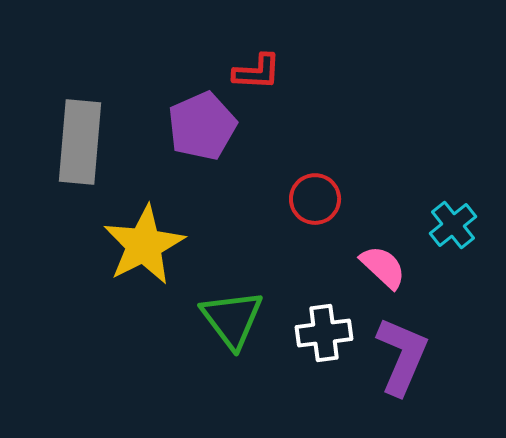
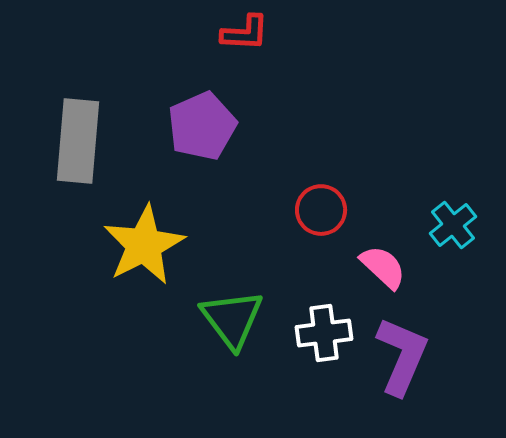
red L-shape: moved 12 px left, 39 px up
gray rectangle: moved 2 px left, 1 px up
red circle: moved 6 px right, 11 px down
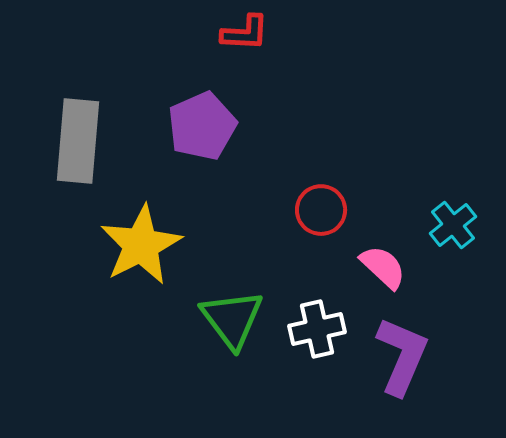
yellow star: moved 3 px left
white cross: moved 7 px left, 4 px up; rotated 6 degrees counterclockwise
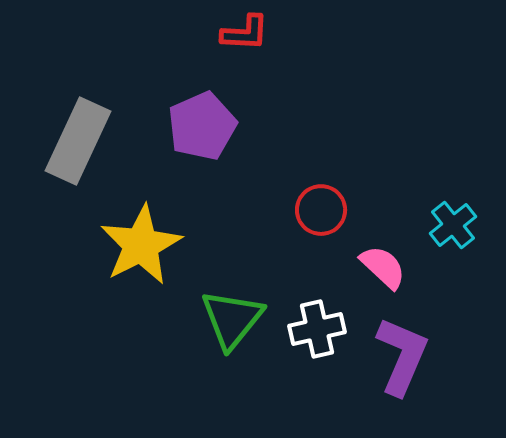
gray rectangle: rotated 20 degrees clockwise
green triangle: rotated 16 degrees clockwise
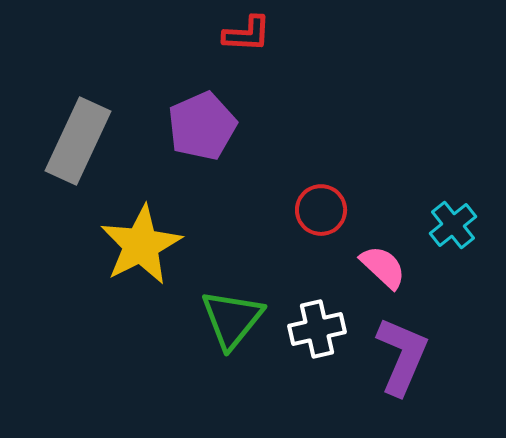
red L-shape: moved 2 px right, 1 px down
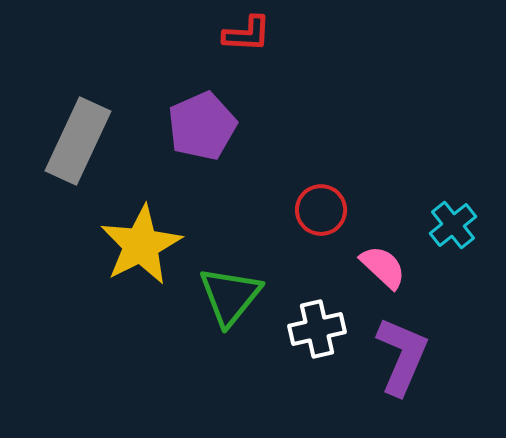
green triangle: moved 2 px left, 23 px up
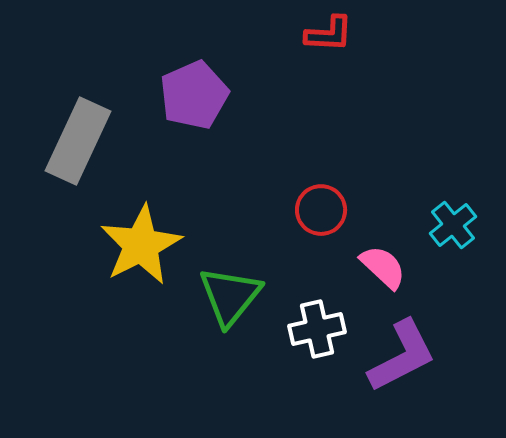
red L-shape: moved 82 px right
purple pentagon: moved 8 px left, 31 px up
purple L-shape: rotated 40 degrees clockwise
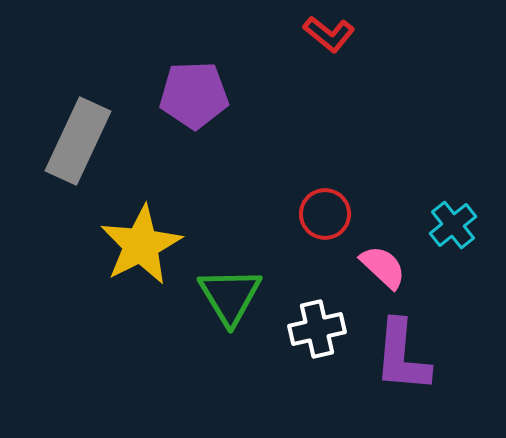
red L-shape: rotated 36 degrees clockwise
purple pentagon: rotated 22 degrees clockwise
red circle: moved 4 px right, 4 px down
green triangle: rotated 10 degrees counterclockwise
purple L-shape: rotated 122 degrees clockwise
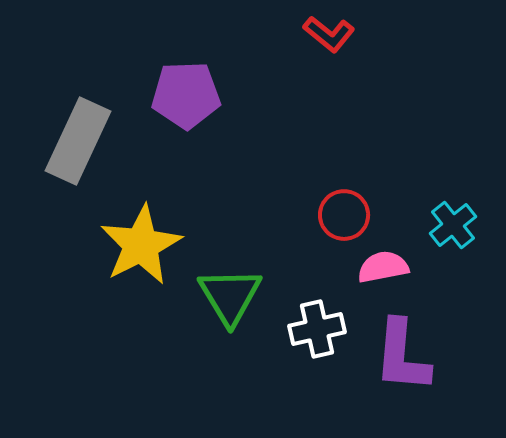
purple pentagon: moved 8 px left
red circle: moved 19 px right, 1 px down
pink semicircle: rotated 54 degrees counterclockwise
